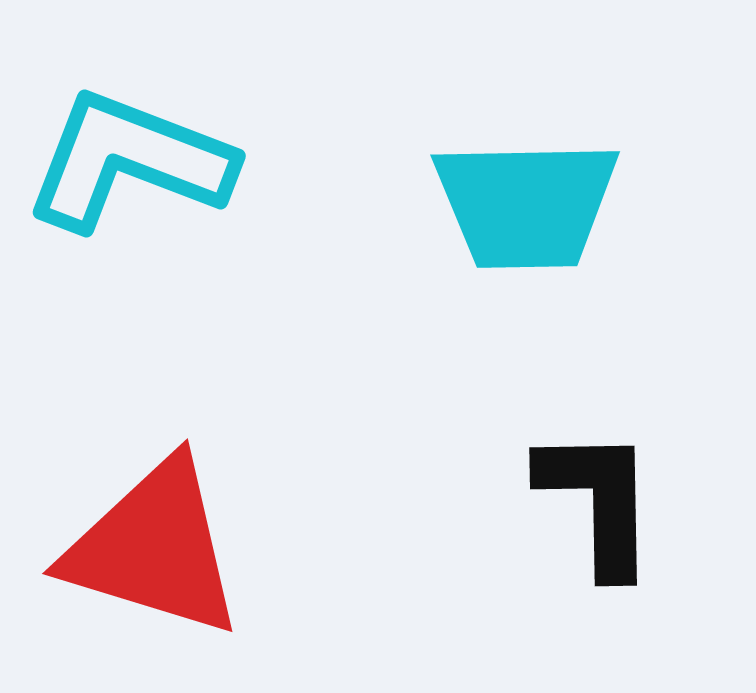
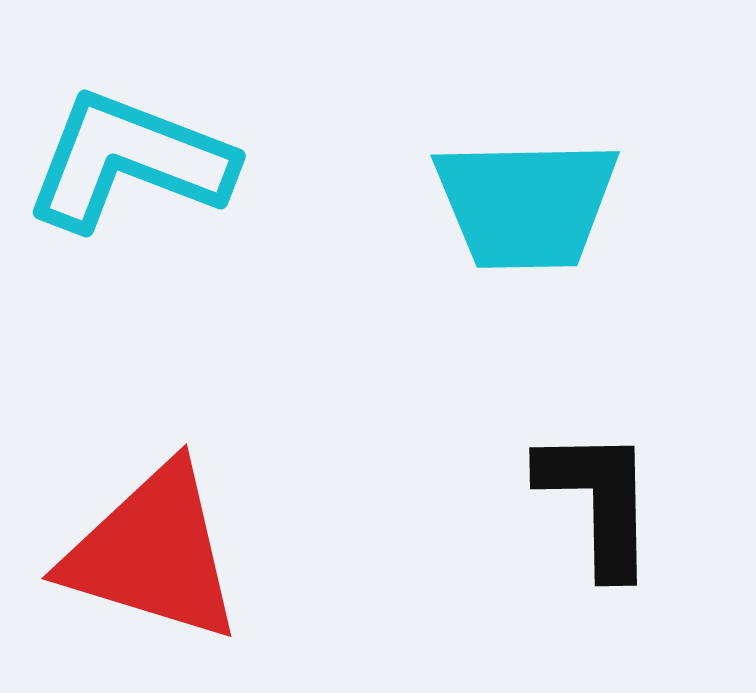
red triangle: moved 1 px left, 5 px down
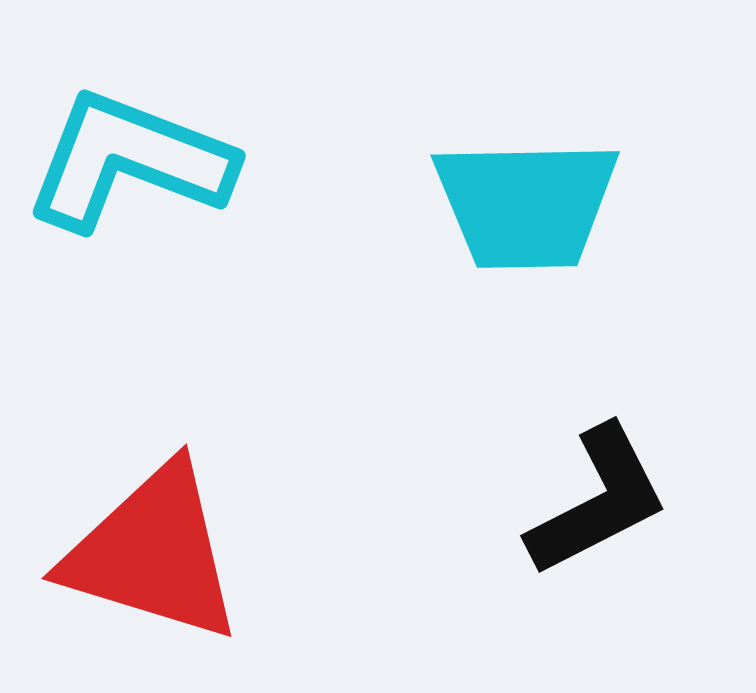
black L-shape: rotated 64 degrees clockwise
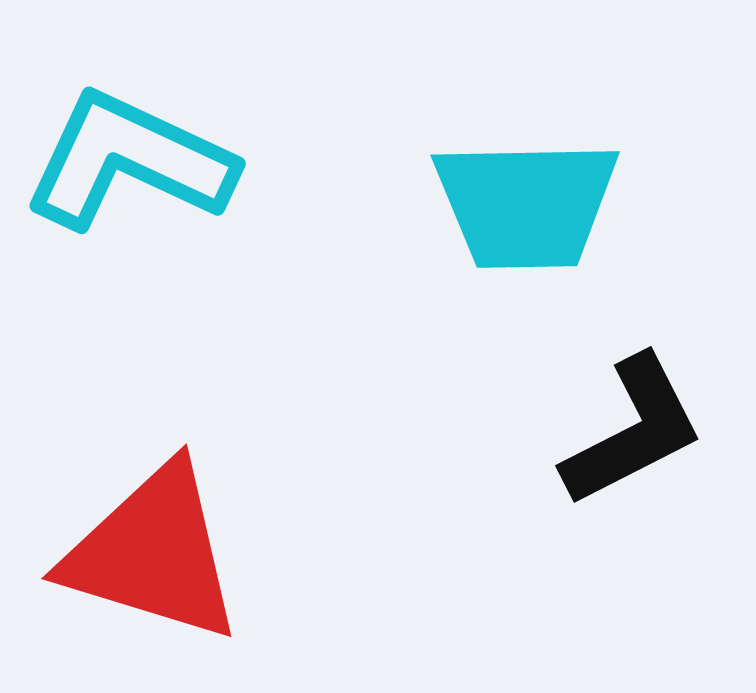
cyan L-shape: rotated 4 degrees clockwise
black L-shape: moved 35 px right, 70 px up
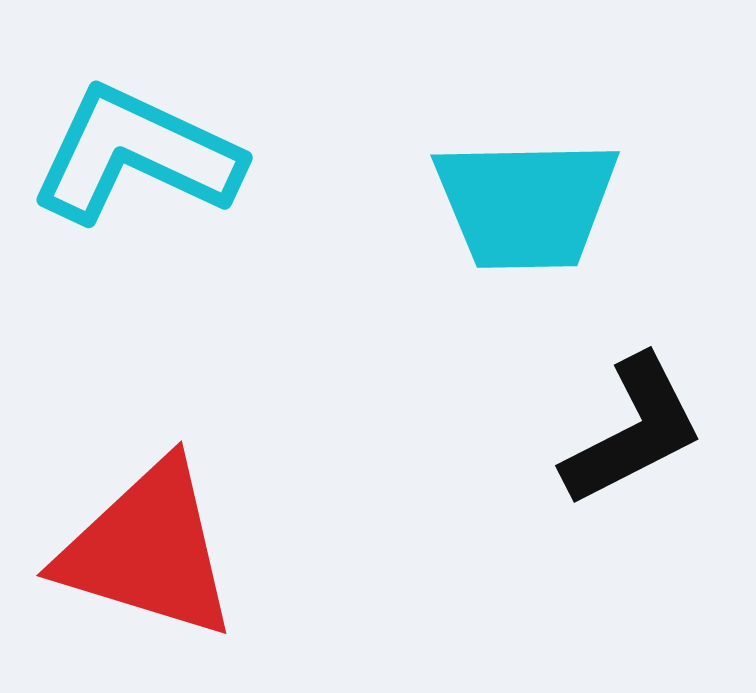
cyan L-shape: moved 7 px right, 6 px up
red triangle: moved 5 px left, 3 px up
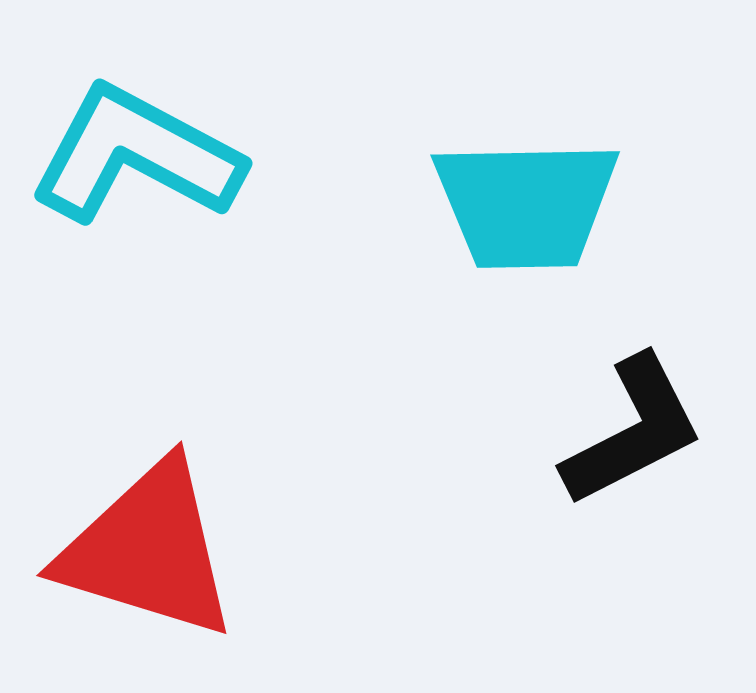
cyan L-shape: rotated 3 degrees clockwise
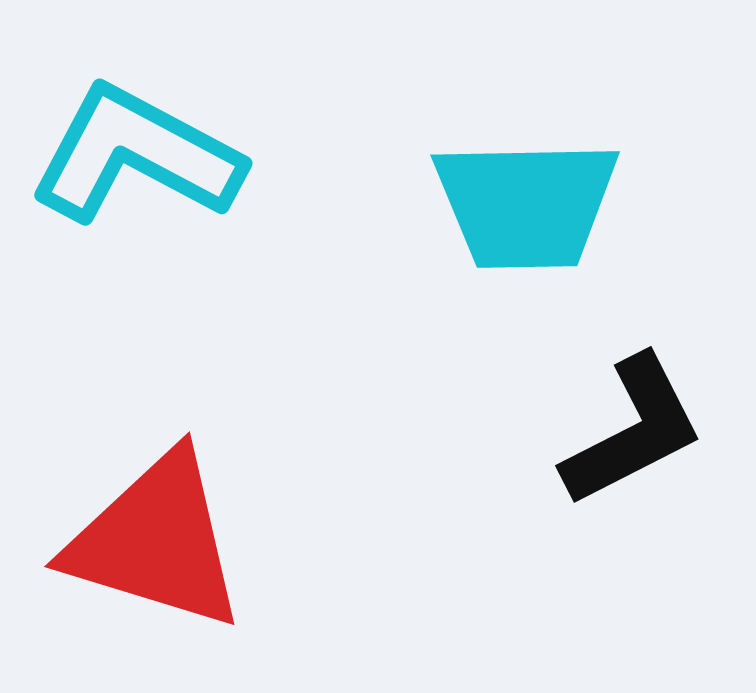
red triangle: moved 8 px right, 9 px up
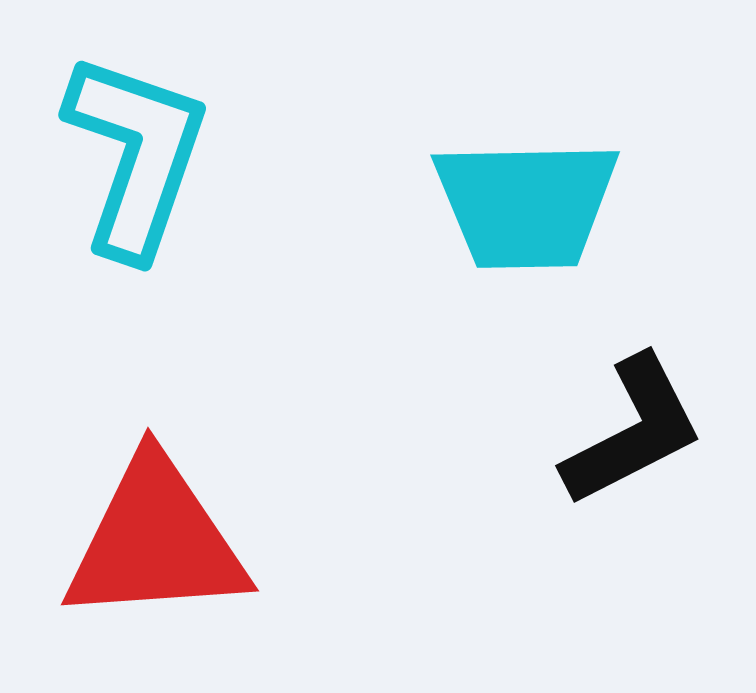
cyan L-shape: rotated 81 degrees clockwise
red triangle: rotated 21 degrees counterclockwise
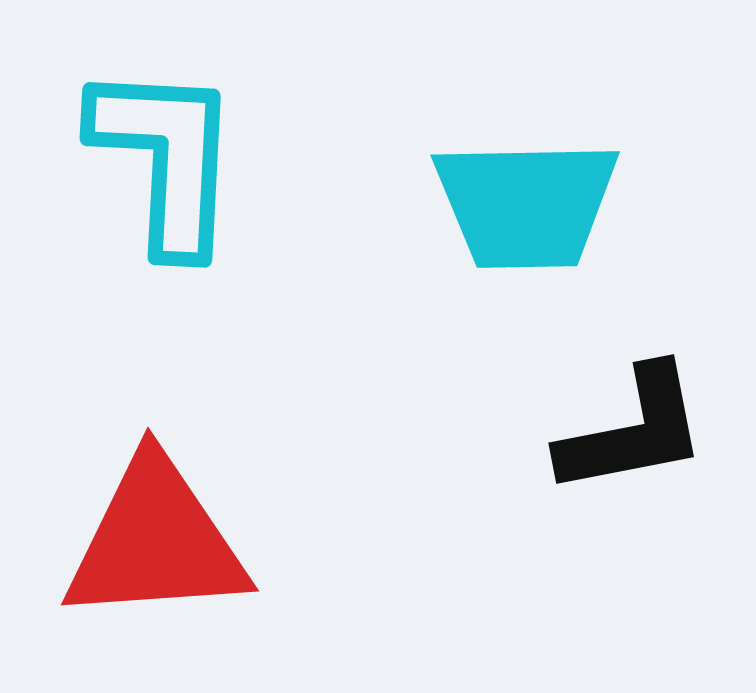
cyan L-shape: moved 30 px right, 3 px down; rotated 16 degrees counterclockwise
black L-shape: rotated 16 degrees clockwise
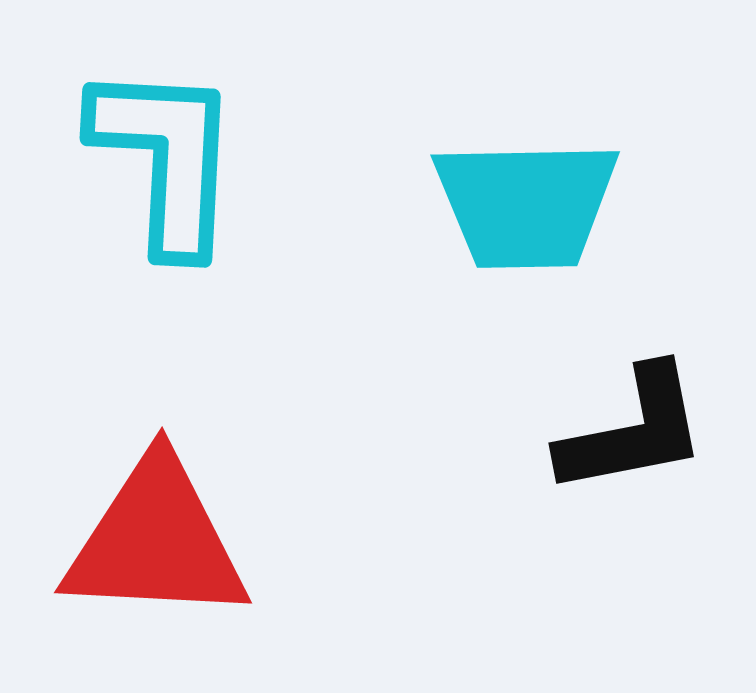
red triangle: rotated 7 degrees clockwise
